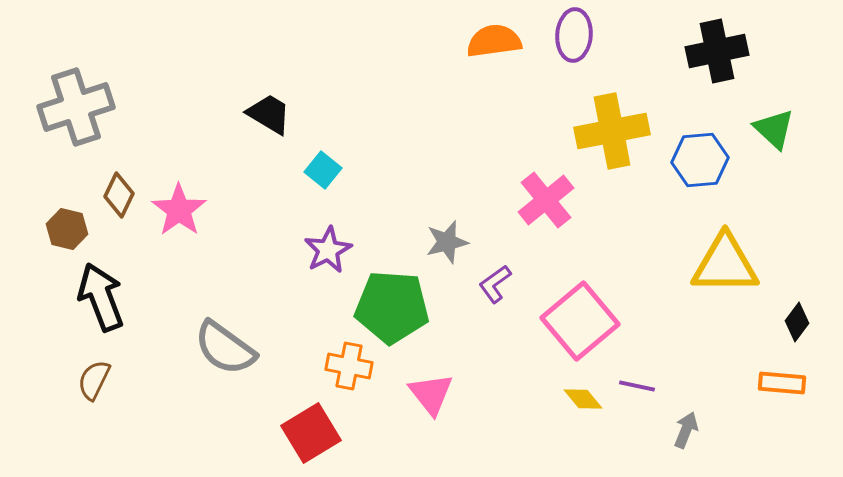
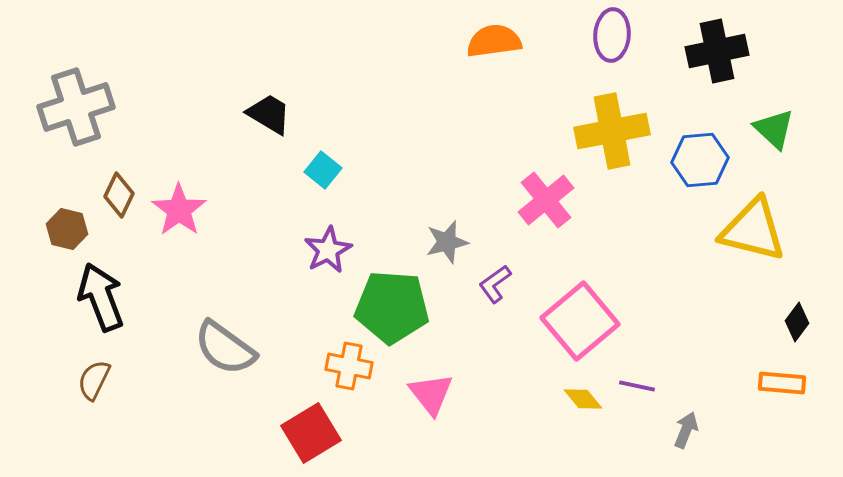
purple ellipse: moved 38 px right
yellow triangle: moved 28 px right, 34 px up; rotated 14 degrees clockwise
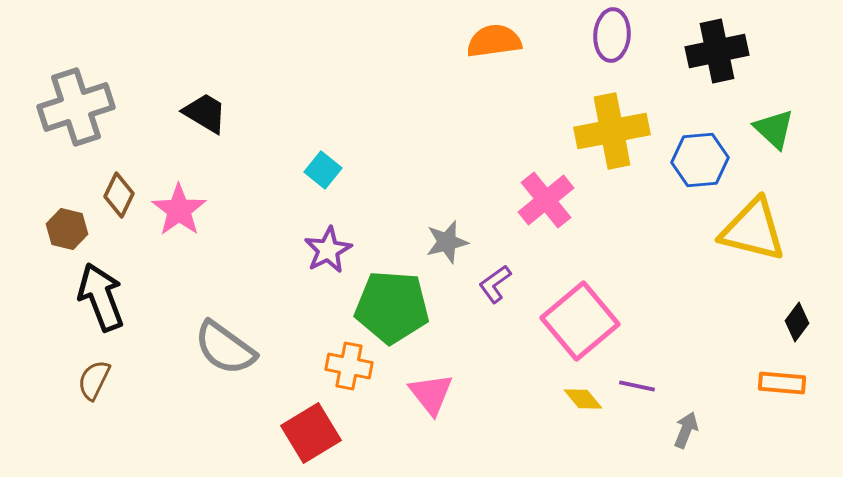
black trapezoid: moved 64 px left, 1 px up
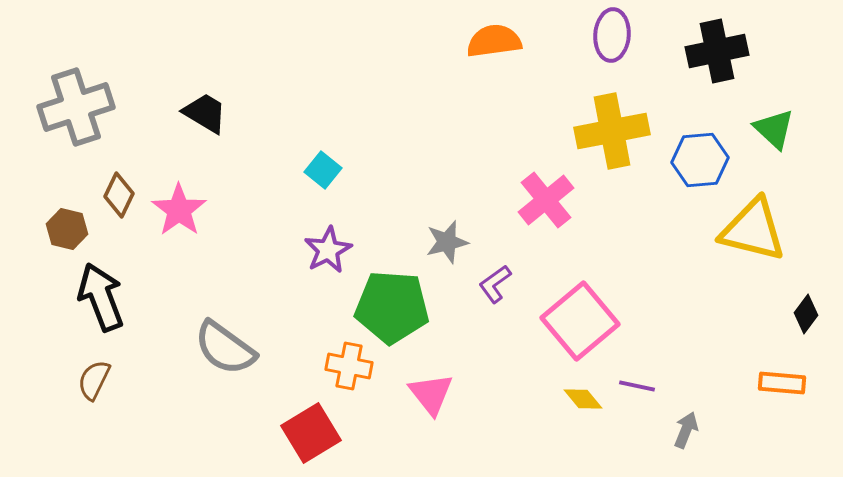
black diamond: moved 9 px right, 8 px up
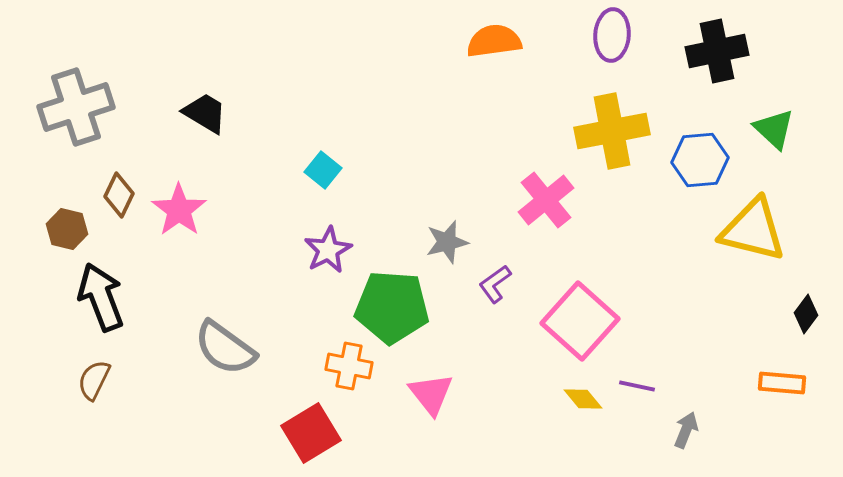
pink square: rotated 8 degrees counterclockwise
